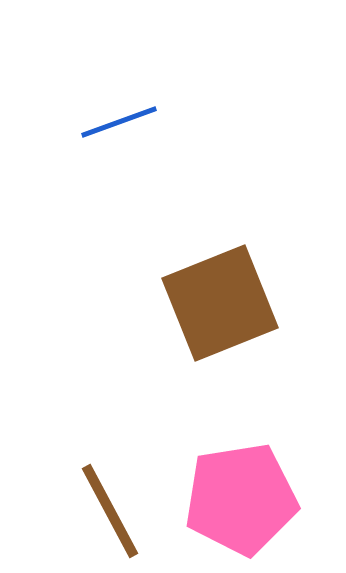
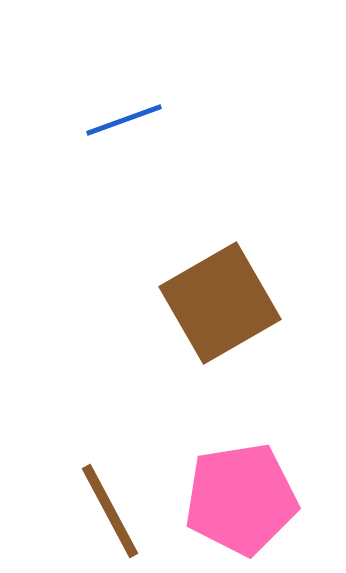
blue line: moved 5 px right, 2 px up
brown square: rotated 8 degrees counterclockwise
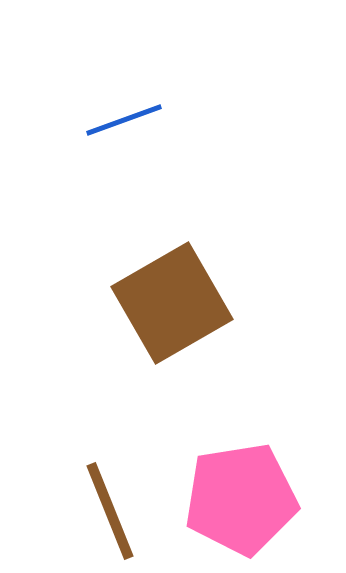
brown square: moved 48 px left
brown line: rotated 6 degrees clockwise
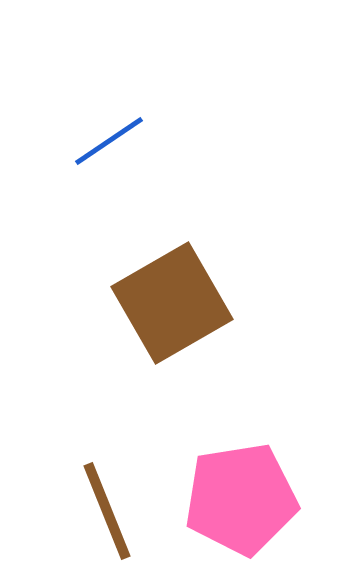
blue line: moved 15 px left, 21 px down; rotated 14 degrees counterclockwise
brown line: moved 3 px left
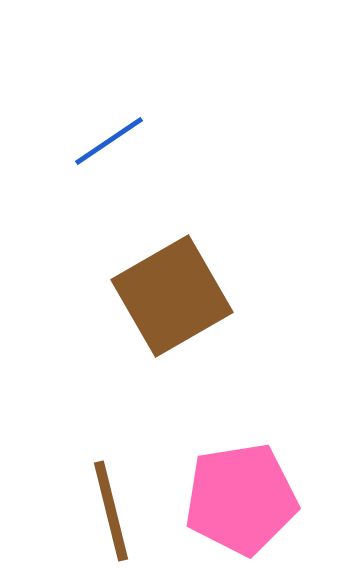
brown square: moved 7 px up
brown line: moved 4 px right; rotated 8 degrees clockwise
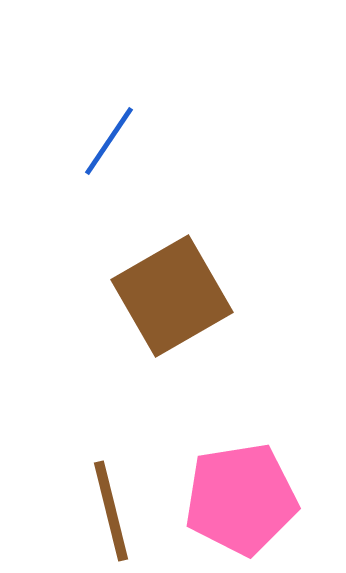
blue line: rotated 22 degrees counterclockwise
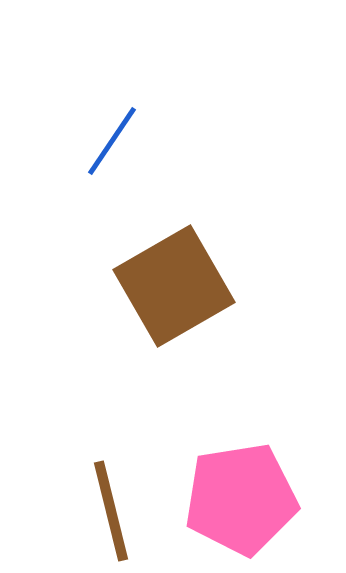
blue line: moved 3 px right
brown square: moved 2 px right, 10 px up
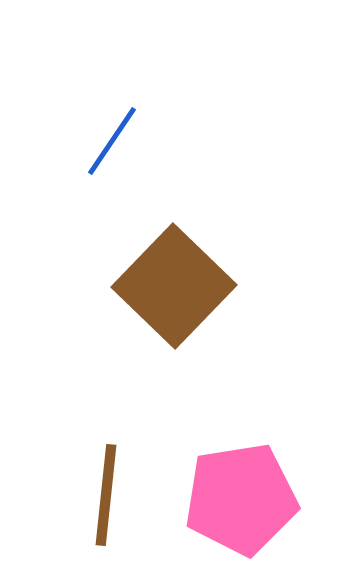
brown square: rotated 16 degrees counterclockwise
brown line: moved 5 px left, 16 px up; rotated 20 degrees clockwise
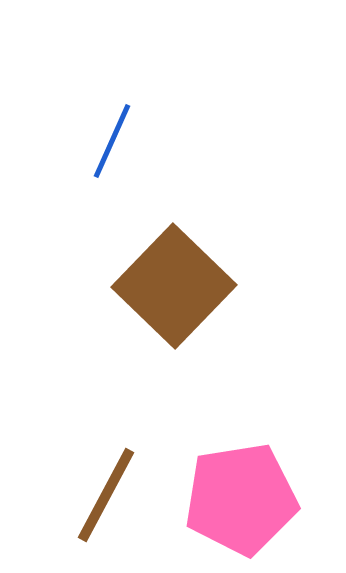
blue line: rotated 10 degrees counterclockwise
brown line: rotated 22 degrees clockwise
